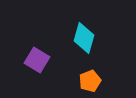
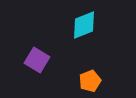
cyan diamond: moved 13 px up; rotated 52 degrees clockwise
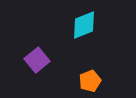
purple square: rotated 20 degrees clockwise
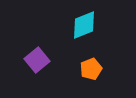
orange pentagon: moved 1 px right, 12 px up
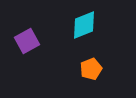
purple square: moved 10 px left, 19 px up; rotated 10 degrees clockwise
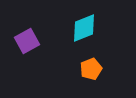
cyan diamond: moved 3 px down
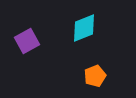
orange pentagon: moved 4 px right, 7 px down
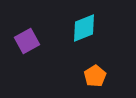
orange pentagon: rotated 10 degrees counterclockwise
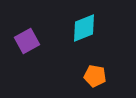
orange pentagon: rotated 30 degrees counterclockwise
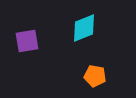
purple square: rotated 20 degrees clockwise
